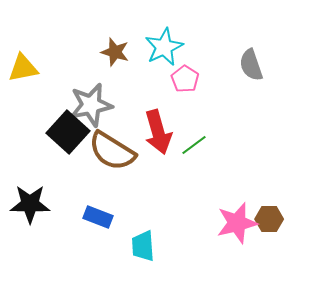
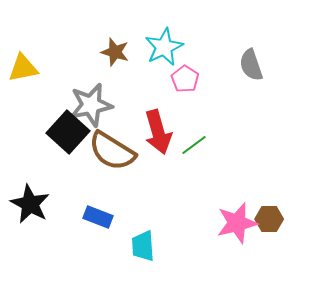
black star: rotated 27 degrees clockwise
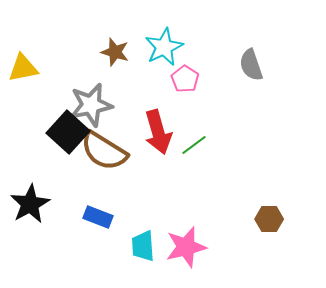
brown semicircle: moved 8 px left
black star: rotated 15 degrees clockwise
pink star: moved 51 px left, 24 px down
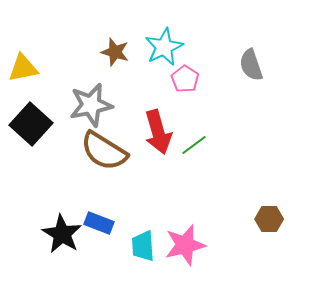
black square: moved 37 px left, 8 px up
black star: moved 32 px right, 30 px down; rotated 12 degrees counterclockwise
blue rectangle: moved 1 px right, 6 px down
pink star: moved 1 px left, 2 px up
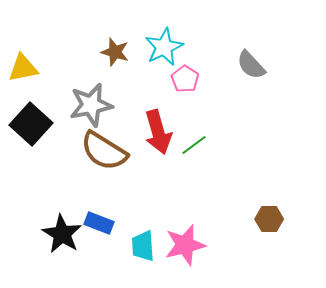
gray semicircle: rotated 24 degrees counterclockwise
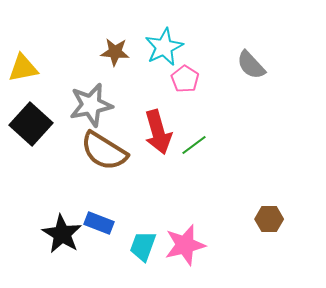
brown star: rotated 12 degrees counterclockwise
cyan trapezoid: rotated 24 degrees clockwise
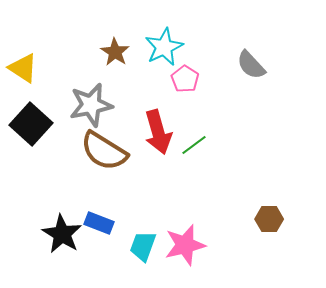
brown star: rotated 28 degrees clockwise
yellow triangle: rotated 44 degrees clockwise
